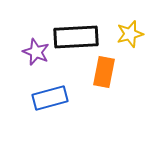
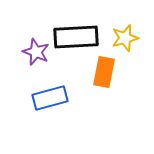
yellow star: moved 5 px left, 4 px down
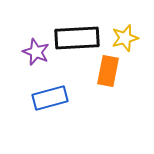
black rectangle: moved 1 px right, 1 px down
orange rectangle: moved 4 px right, 1 px up
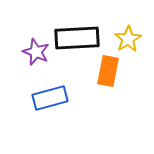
yellow star: moved 3 px right, 1 px down; rotated 16 degrees counterclockwise
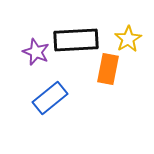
black rectangle: moved 1 px left, 2 px down
orange rectangle: moved 2 px up
blue rectangle: rotated 24 degrees counterclockwise
